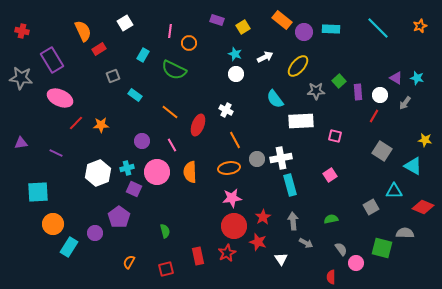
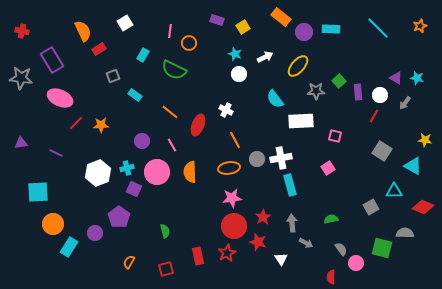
orange rectangle at (282, 20): moved 1 px left, 3 px up
white circle at (236, 74): moved 3 px right
pink square at (330, 175): moved 2 px left, 7 px up
gray arrow at (293, 221): moved 1 px left, 2 px down
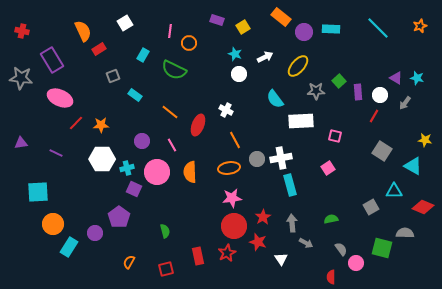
white hexagon at (98, 173): moved 4 px right, 14 px up; rotated 20 degrees clockwise
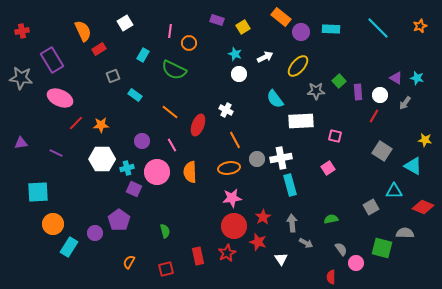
red cross at (22, 31): rotated 24 degrees counterclockwise
purple circle at (304, 32): moved 3 px left
purple pentagon at (119, 217): moved 3 px down
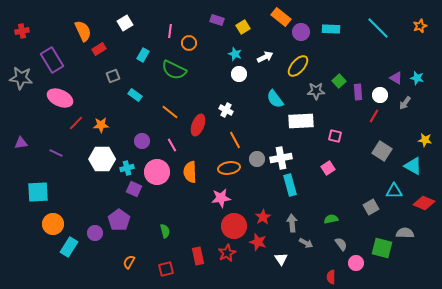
pink star at (232, 198): moved 11 px left
red diamond at (423, 207): moved 1 px right, 4 px up
gray semicircle at (341, 249): moved 5 px up
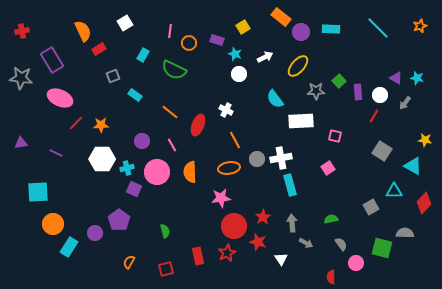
purple rectangle at (217, 20): moved 20 px down
red diamond at (424, 203): rotated 70 degrees counterclockwise
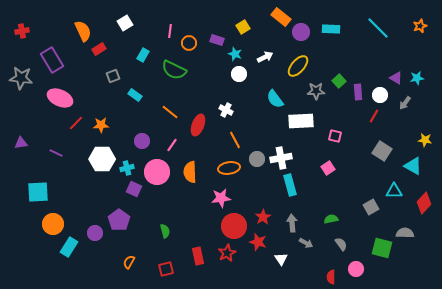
cyan star at (417, 78): rotated 24 degrees counterclockwise
pink line at (172, 145): rotated 64 degrees clockwise
pink circle at (356, 263): moved 6 px down
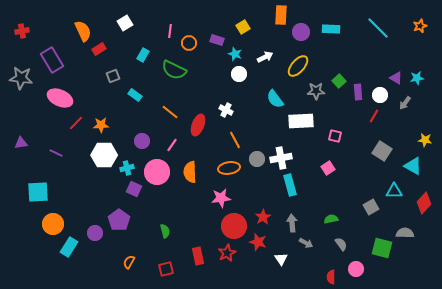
orange rectangle at (281, 17): moved 2 px up; rotated 54 degrees clockwise
white hexagon at (102, 159): moved 2 px right, 4 px up
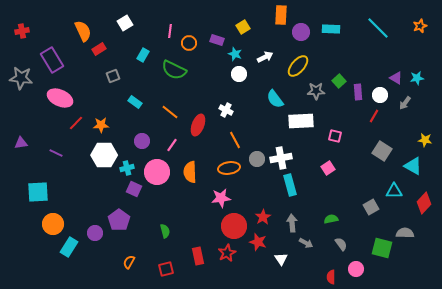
cyan rectangle at (135, 95): moved 7 px down
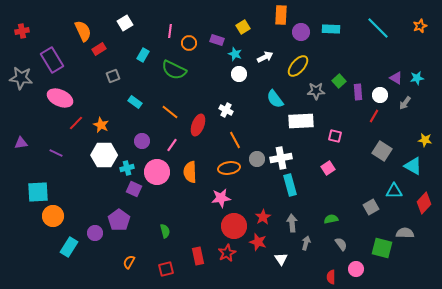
orange star at (101, 125): rotated 28 degrees clockwise
orange circle at (53, 224): moved 8 px up
gray arrow at (306, 243): rotated 104 degrees counterclockwise
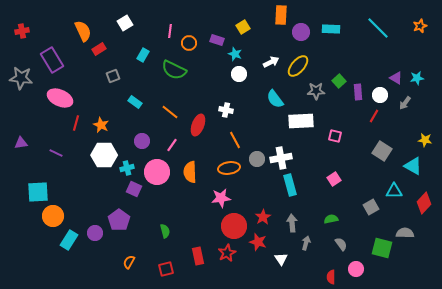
white arrow at (265, 57): moved 6 px right, 5 px down
white cross at (226, 110): rotated 16 degrees counterclockwise
red line at (76, 123): rotated 28 degrees counterclockwise
pink square at (328, 168): moved 6 px right, 11 px down
cyan rectangle at (69, 247): moved 7 px up
